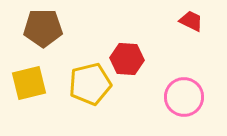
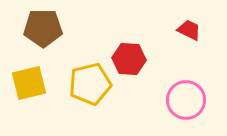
red trapezoid: moved 2 px left, 9 px down
red hexagon: moved 2 px right
pink circle: moved 2 px right, 3 px down
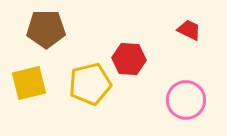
brown pentagon: moved 3 px right, 1 px down
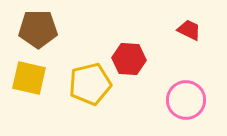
brown pentagon: moved 8 px left
yellow square: moved 5 px up; rotated 27 degrees clockwise
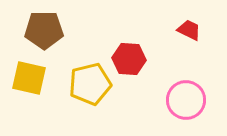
brown pentagon: moved 6 px right, 1 px down
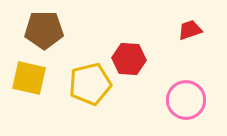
red trapezoid: moved 1 px right; rotated 45 degrees counterclockwise
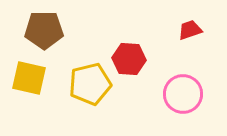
pink circle: moved 3 px left, 6 px up
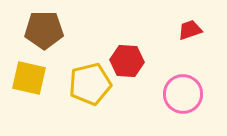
red hexagon: moved 2 px left, 2 px down
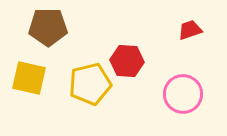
brown pentagon: moved 4 px right, 3 px up
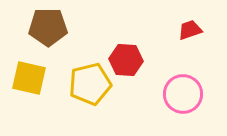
red hexagon: moved 1 px left, 1 px up
